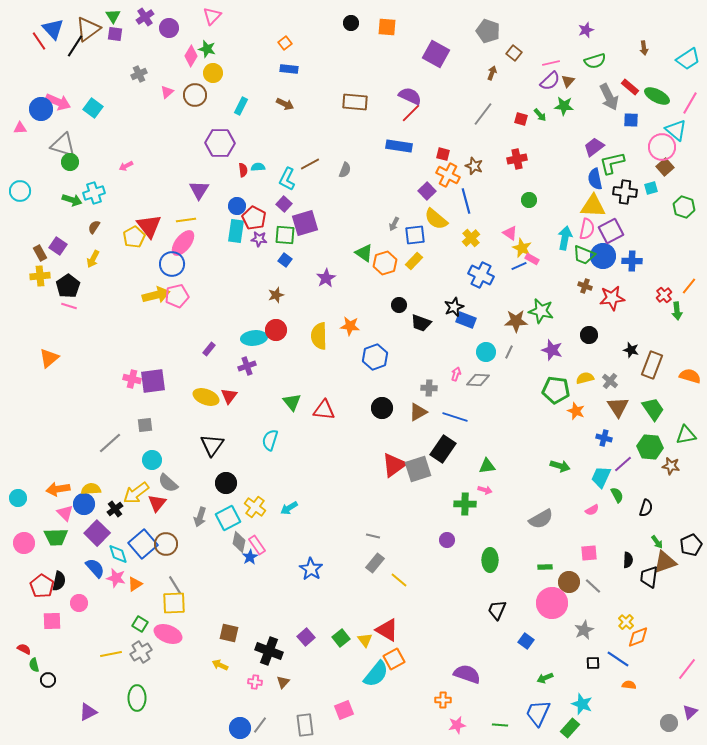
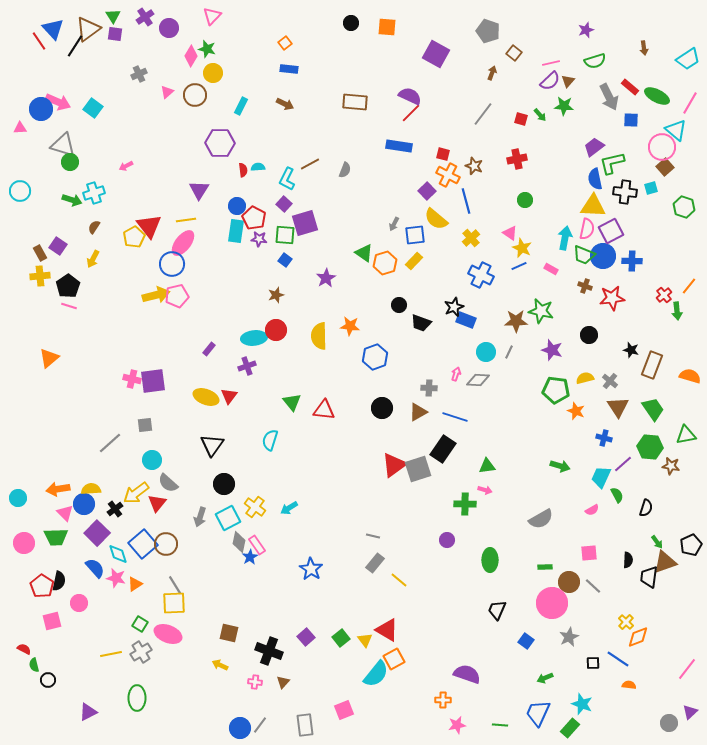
green circle at (529, 200): moved 4 px left
pink rectangle at (532, 259): moved 19 px right, 10 px down
black circle at (226, 483): moved 2 px left, 1 px down
pink square at (52, 621): rotated 12 degrees counterclockwise
gray star at (584, 630): moved 15 px left, 7 px down
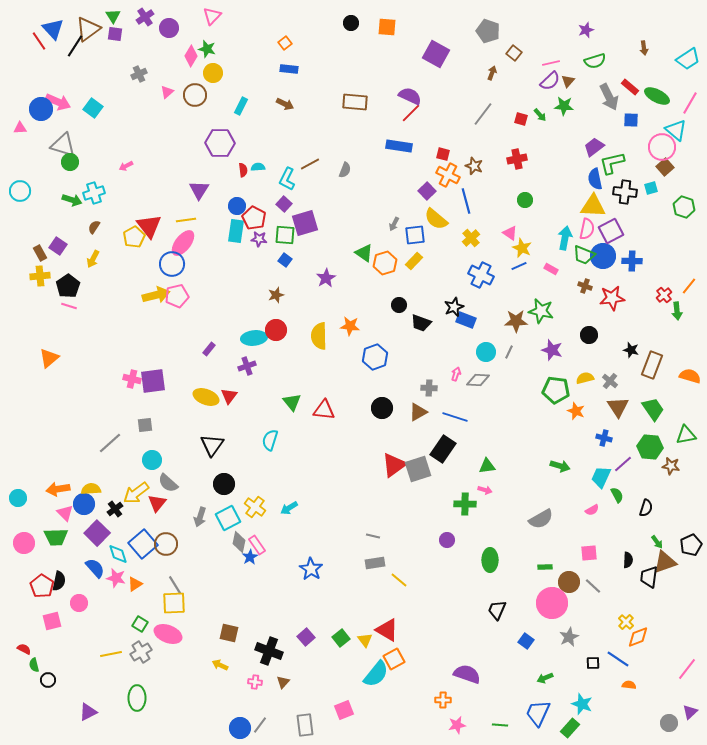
gray rectangle at (375, 563): rotated 42 degrees clockwise
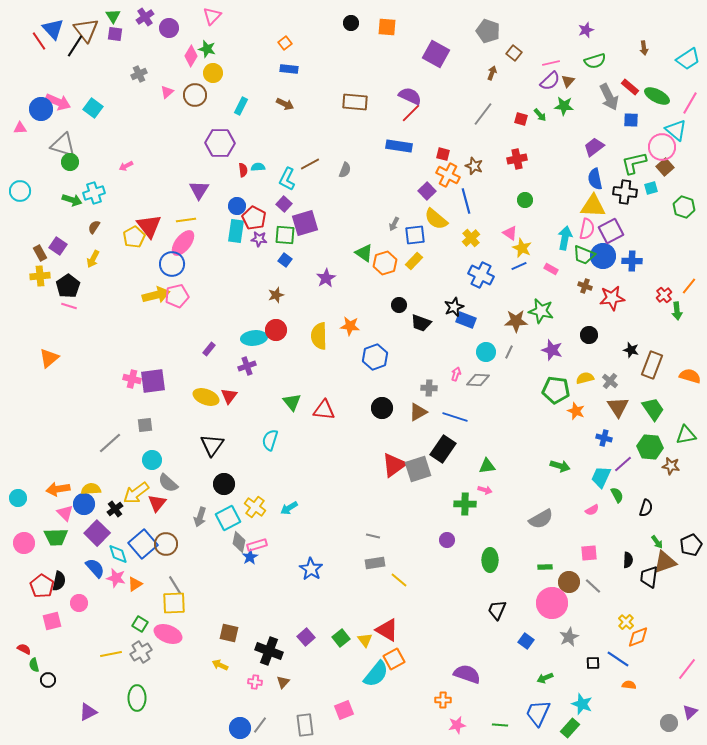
brown triangle at (88, 29): moved 2 px left, 1 px down; rotated 32 degrees counterclockwise
green L-shape at (612, 163): moved 22 px right
pink rectangle at (257, 545): rotated 72 degrees counterclockwise
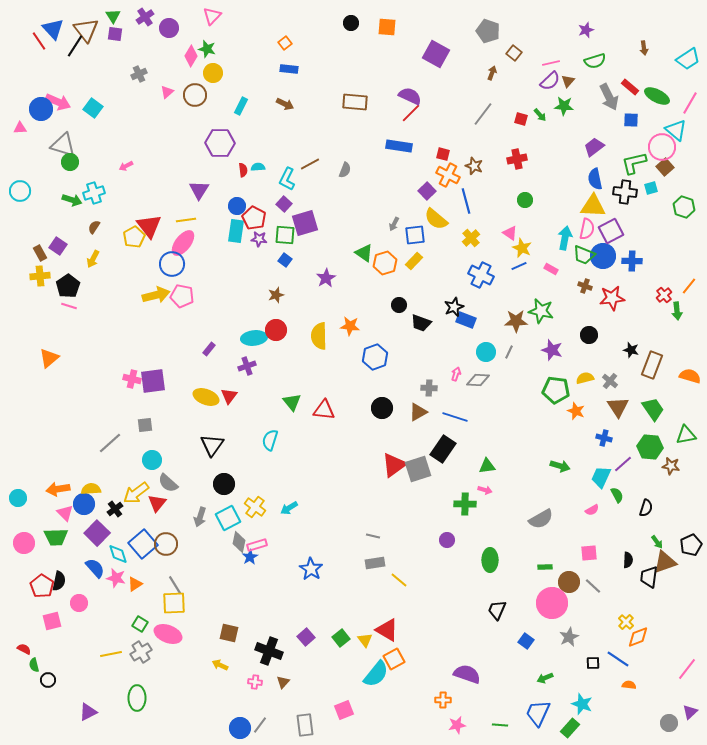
pink pentagon at (177, 296): moved 5 px right; rotated 25 degrees clockwise
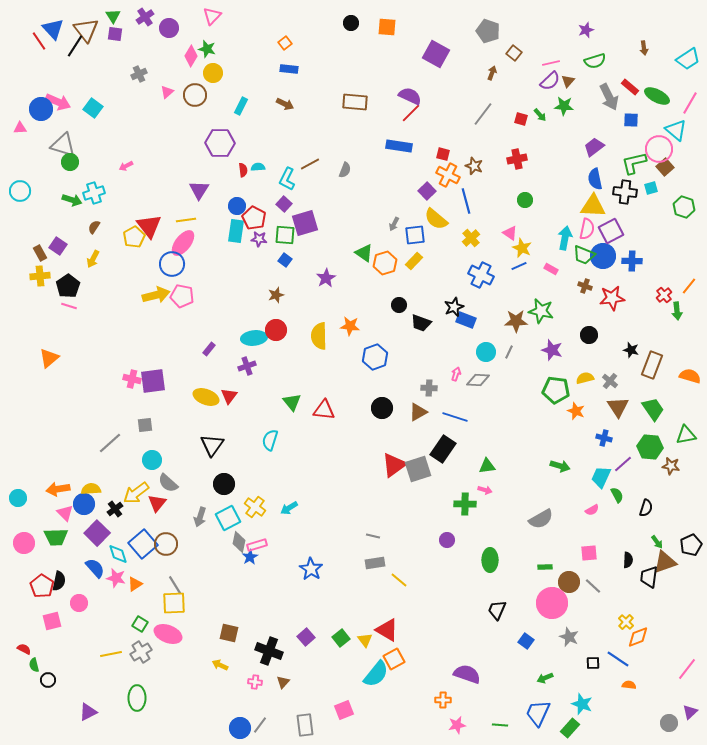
pink circle at (662, 147): moved 3 px left, 2 px down
gray star at (569, 637): rotated 24 degrees counterclockwise
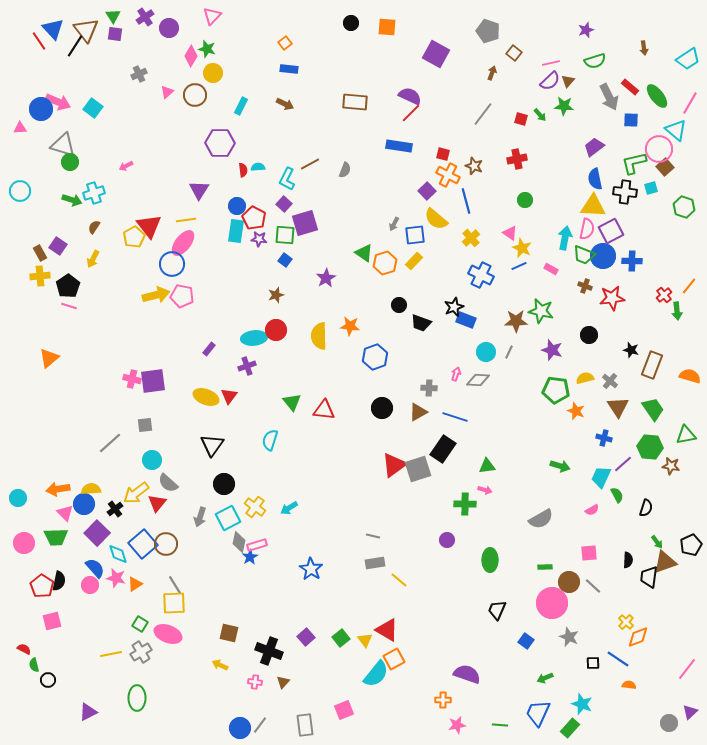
green ellipse at (657, 96): rotated 25 degrees clockwise
pink circle at (79, 603): moved 11 px right, 18 px up
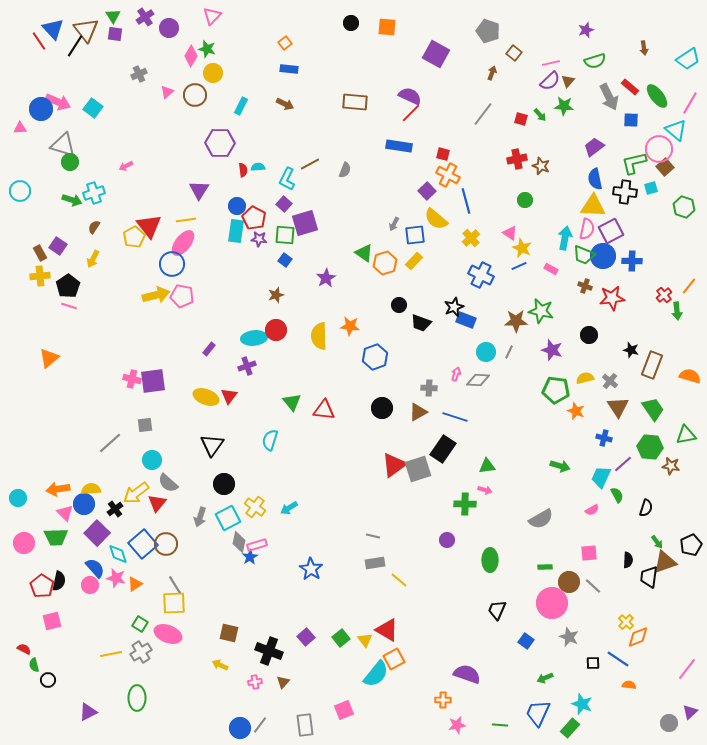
brown star at (474, 166): moved 67 px right
pink cross at (255, 682): rotated 16 degrees counterclockwise
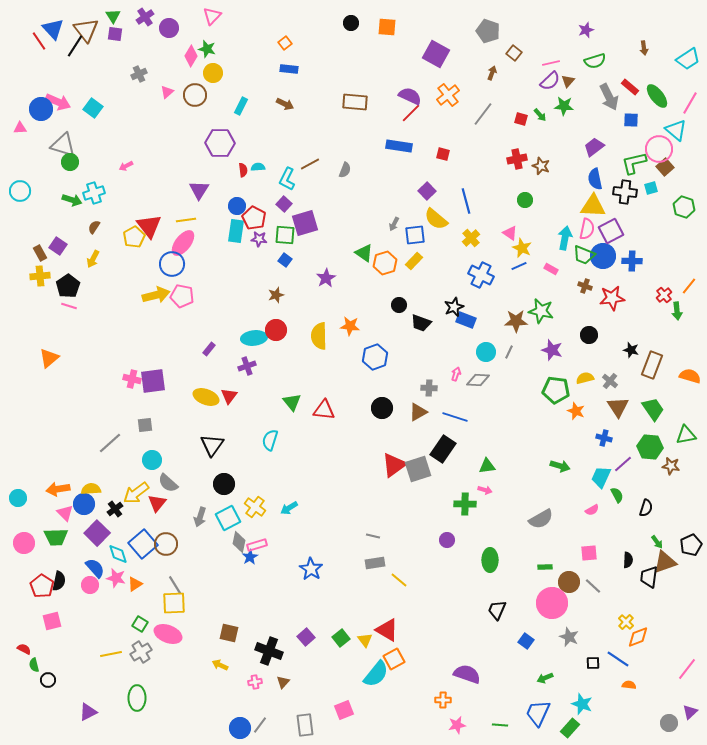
orange cross at (448, 175): moved 80 px up; rotated 25 degrees clockwise
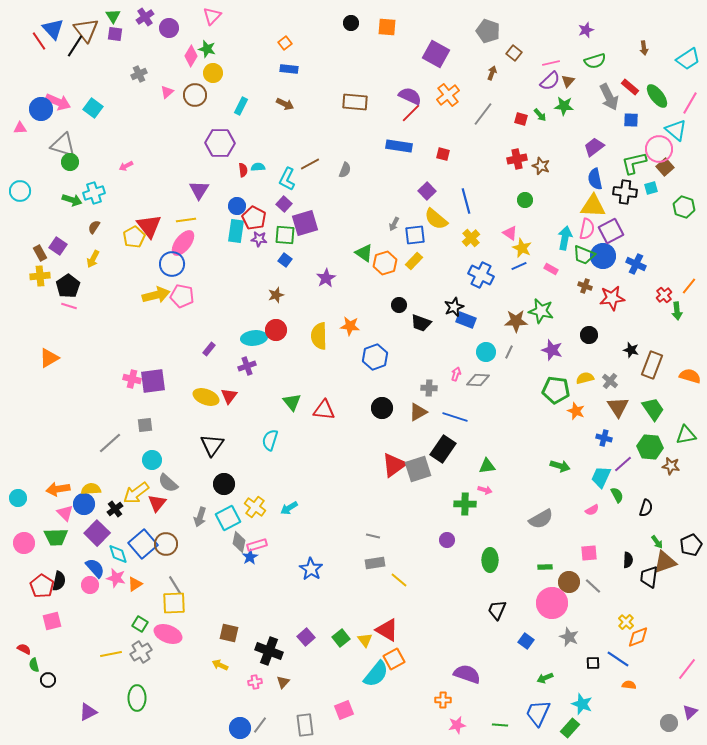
blue cross at (632, 261): moved 4 px right, 3 px down; rotated 24 degrees clockwise
orange triangle at (49, 358): rotated 10 degrees clockwise
